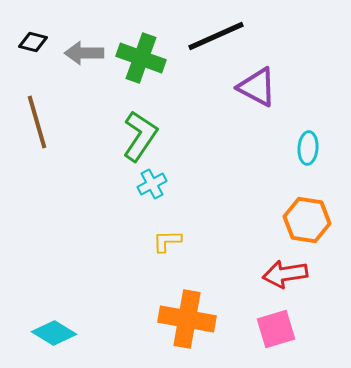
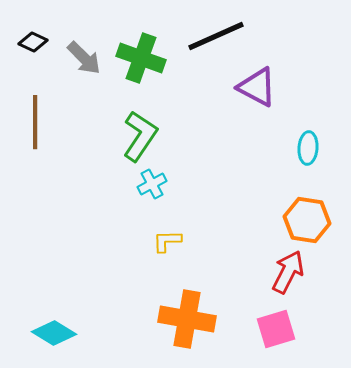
black diamond: rotated 12 degrees clockwise
gray arrow: moved 5 px down; rotated 135 degrees counterclockwise
brown line: moved 2 px left; rotated 16 degrees clockwise
red arrow: moved 3 px right, 2 px up; rotated 126 degrees clockwise
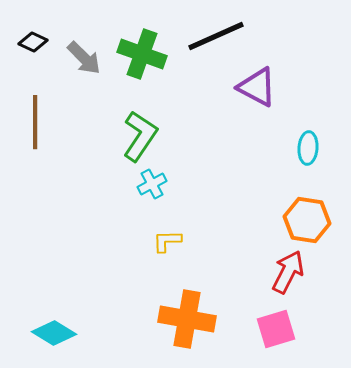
green cross: moved 1 px right, 4 px up
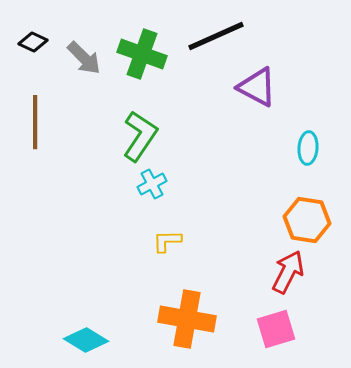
cyan diamond: moved 32 px right, 7 px down
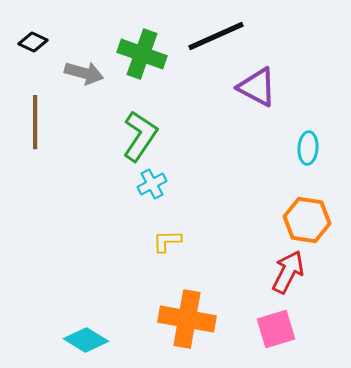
gray arrow: moved 15 px down; rotated 30 degrees counterclockwise
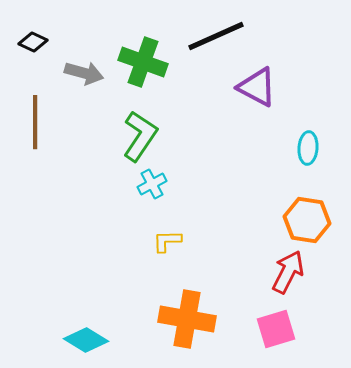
green cross: moved 1 px right, 8 px down
